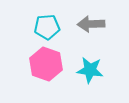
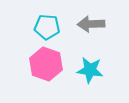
cyan pentagon: rotated 10 degrees clockwise
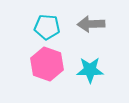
pink hexagon: moved 1 px right
cyan star: rotated 8 degrees counterclockwise
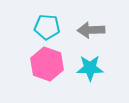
gray arrow: moved 6 px down
cyan star: moved 2 px up
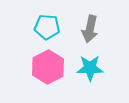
gray arrow: moved 1 px left, 1 px up; rotated 76 degrees counterclockwise
pink hexagon: moved 1 px right, 3 px down; rotated 12 degrees clockwise
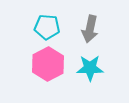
pink hexagon: moved 3 px up
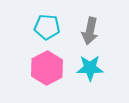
gray arrow: moved 2 px down
pink hexagon: moved 1 px left, 4 px down
